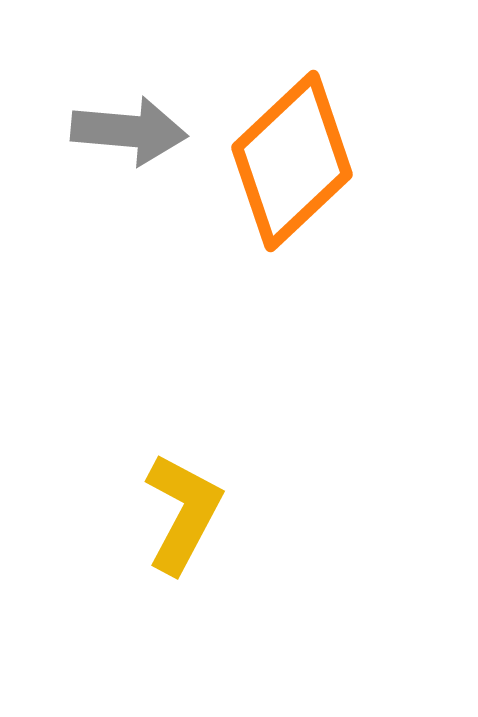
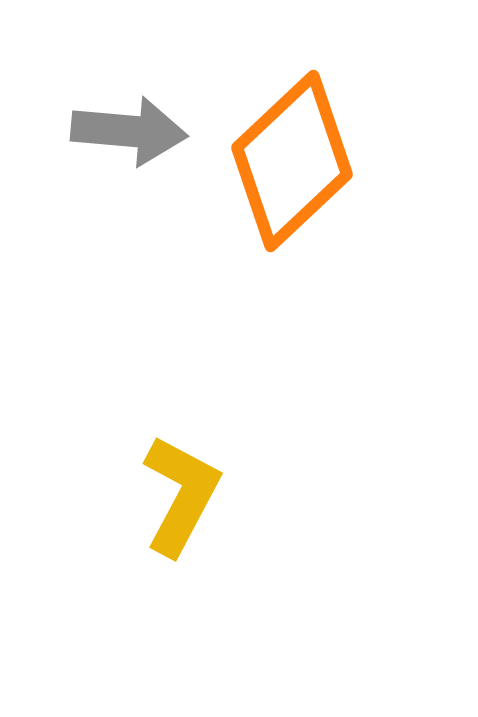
yellow L-shape: moved 2 px left, 18 px up
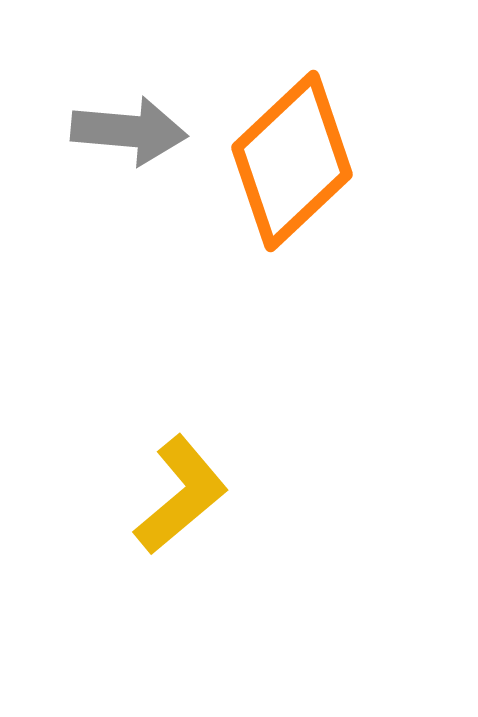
yellow L-shape: rotated 22 degrees clockwise
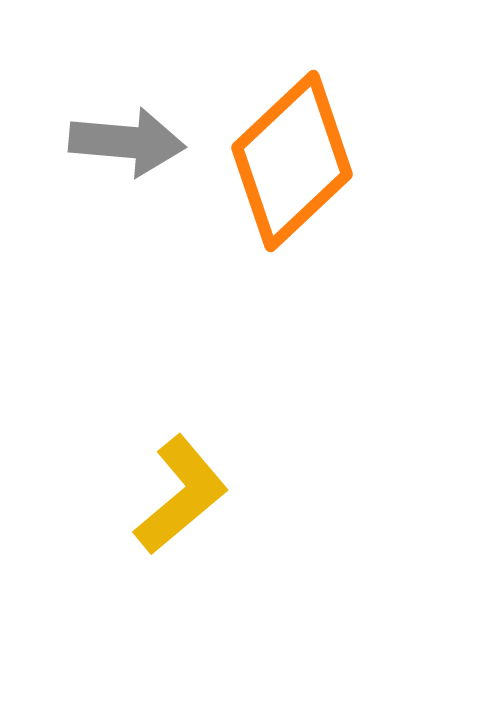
gray arrow: moved 2 px left, 11 px down
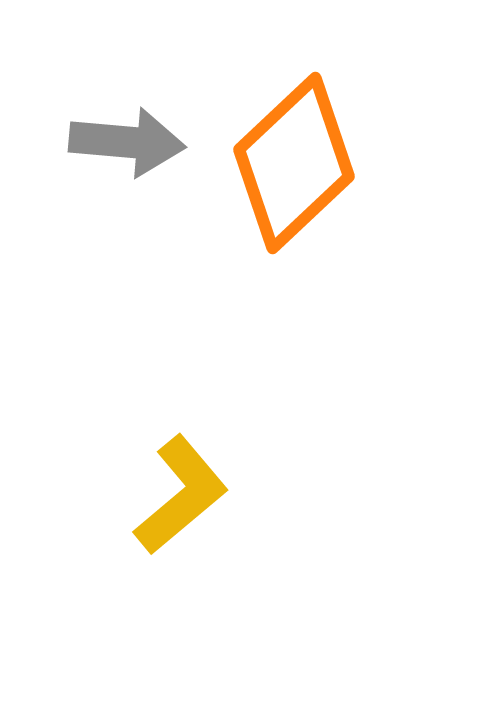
orange diamond: moved 2 px right, 2 px down
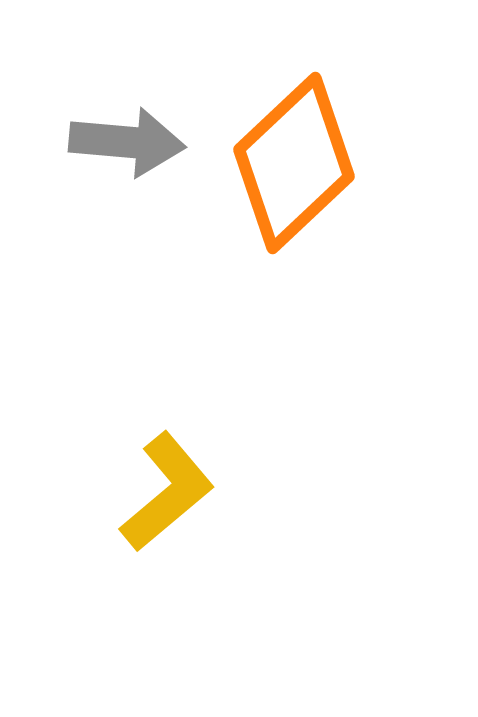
yellow L-shape: moved 14 px left, 3 px up
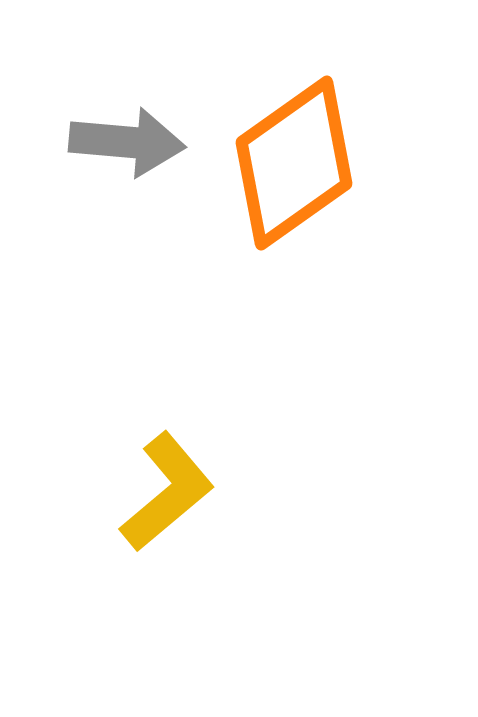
orange diamond: rotated 8 degrees clockwise
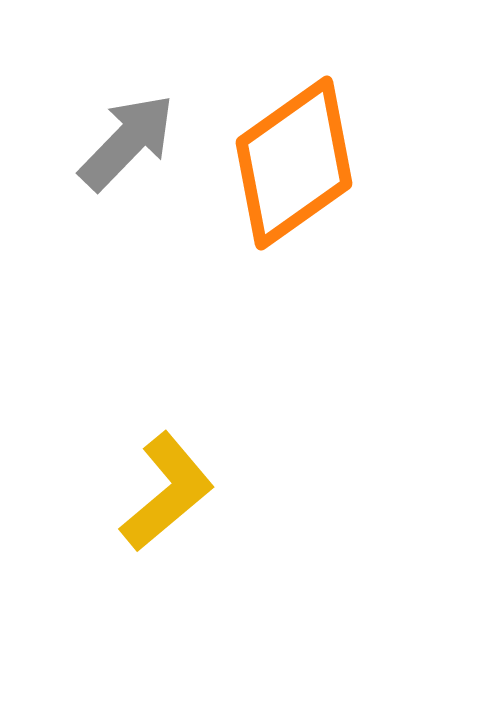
gray arrow: rotated 51 degrees counterclockwise
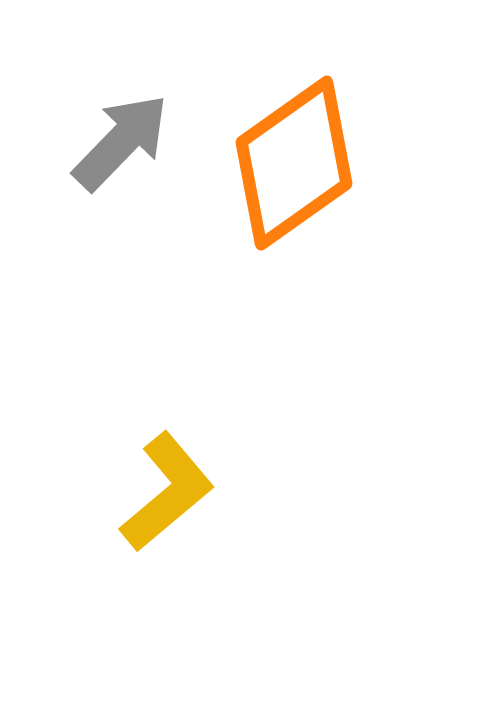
gray arrow: moved 6 px left
